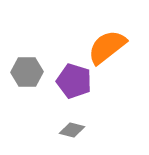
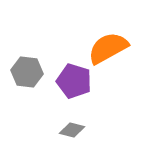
orange semicircle: moved 1 px right, 1 px down; rotated 9 degrees clockwise
gray hexagon: rotated 8 degrees clockwise
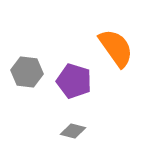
orange semicircle: moved 8 px right; rotated 84 degrees clockwise
gray diamond: moved 1 px right, 1 px down
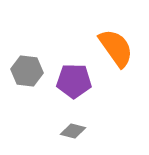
gray hexagon: moved 1 px up
purple pentagon: rotated 16 degrees counterclockwise
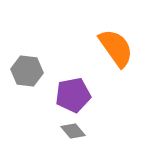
purple pentagon: moved 1 px left, 14 px down; rotated 12 degrees counterclockwise
gray diamond: rotated 35 degrees clockwise
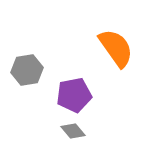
gray hexagon: moved 1 px up; rotated 16 degrees counterclockwise
purple pentagon: moved 1 px right
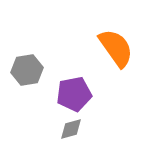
purple pentagon: moved 1 px up
gray diamond: moved 2 px left, 2 px up; rotated 65 degrees counterclockwise
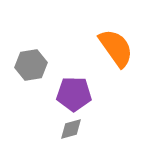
gray hexagon: moved 4 px right, 5 px up
purple pentagon: rotated 12 degrees clockwise
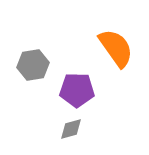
gray hexagon: moved 2 px right
purple pentagon: moved 3 px right, 4 px up
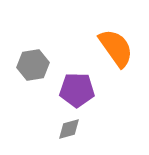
gray diamond: moved 2 px left
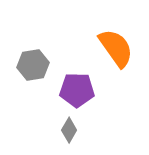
gray diamond: moved 1 px down; rotated 45 degrees counterclockwise
